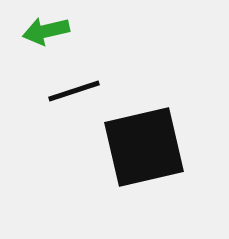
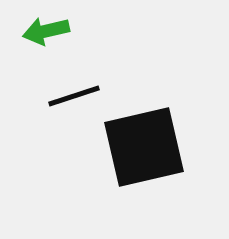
black line: moved 5 px down
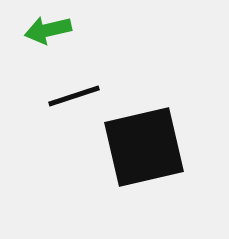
green arrow: moved 2 px right, 1 px up
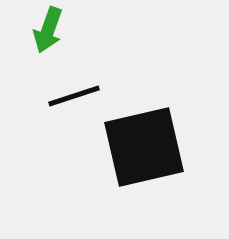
green arrow: rotated 57 degrees counterclockwise
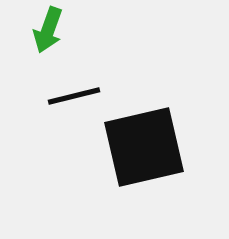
black line: rotated 4 degrees clockwise
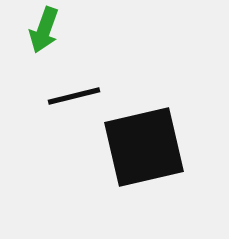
green arrow: moved 4 px left
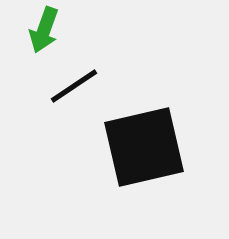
black line: moved 10 px up; rotated 20 degrees counterclockwise
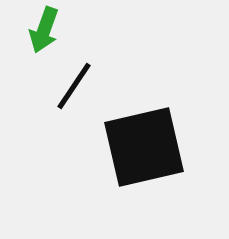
black line: rotated 22 degrees counterclockwise
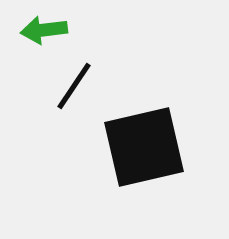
green arrow: rotated 63 degrees clockwise
